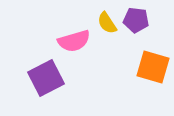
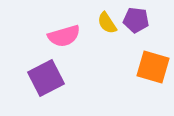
pink semicircle: moved 10 px left, 5 px up
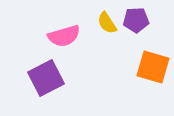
purple pentagon: rotated 10 degrees counterclockwise
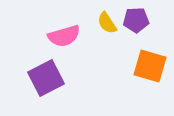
orange square: moved 3 px left, 1 px up
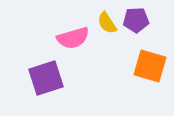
pink semicircle: moved 9 px right, 2 px down
purple square: rotated 9 degrees clockwise
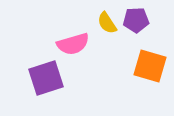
pink semicircle: moved 6 px down
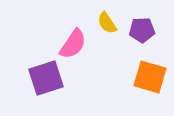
purple pentagon: moved 6 px right, 10 px down
pink semicircle: rotated 40 degrees counterclockwise
orange square: moved 11 px down
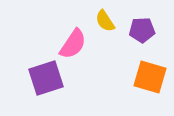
yellow semicircle: moved 2 px left, 2 px up
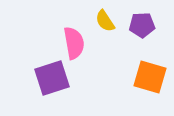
purple pentagon: moved 5 px up
pink semicircle: moved 1 px right, 1 px up; rotated 44 degrees counterclockwise
purple square: moved 6 px right
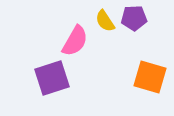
purple pentagon: moved 8 px left, 7 px up
pink semicircle: moved 1 px right, 2 px up; rotated 40 degrees clockwise
